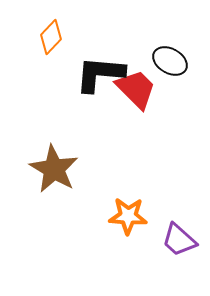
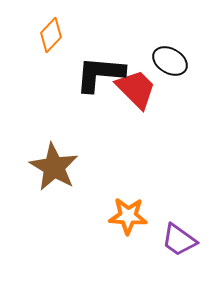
orange diamond: moved 2 px up
brown star: moved 2 px up
purple trapezoid: rotated 6 degrees counterclockwise
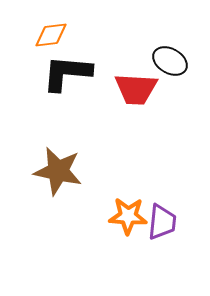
orange diamond: rotated 40 degrees clockwise
black L-shape: moved 33 px left, 1 px up
red trapezoid: rotated 138 degrees clockwise
brown star: moved 4 px right, 4 px down; rotated 18 degrees counterclockwise
purple trapezoid: moved 17 px left, 18 px up; rotated 120 degrees counterclockwise
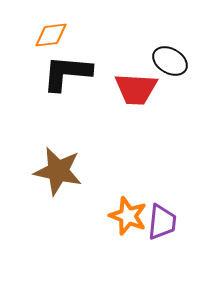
orange star: rotated 18 degrees clockwise
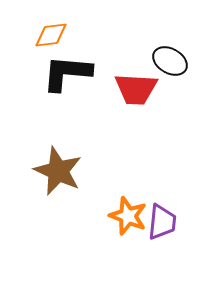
brown star: rotated 12 degrees clockwise
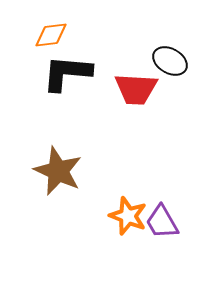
purple trapezoid: rotated 144 degrees clockwise
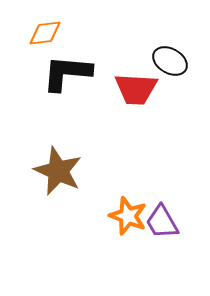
orange diamond: moved 6 px left, 2 px up
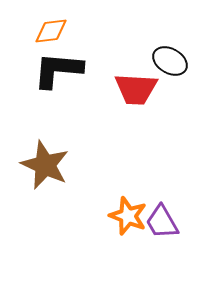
orange diamond: moved 6 px right, 2 px up
black L-shape: moved 9 px left, 3 px up
brown star: moved 13 px left, 6 px up
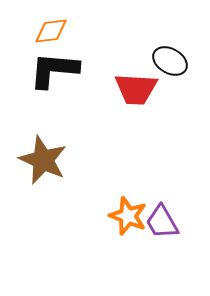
black L-shape: moved 4 px left
brown star: moved 2 px left, 5 px up
